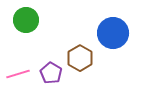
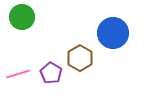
green circle: moved 4 px left, 3 px up
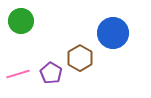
green circle: moved 1 px left, 4 px down
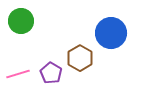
blue circle: moved 2 px left
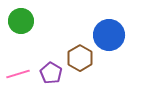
blue circle: moved 2 px left, 2 px down
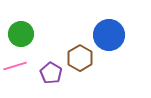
green circle: moved 13 px down
pink line: moved 3 px left, 8 px up
